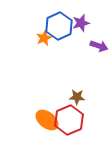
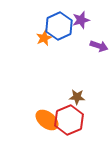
purple star: moved 3 px up
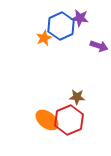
purple star: moved 1 px left, 2 px up; rotated 24 degrees clockwise
blue hexagon: moved 2 px right
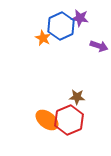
orange star: moved 1 px left; rotated 21 degrees counterclockwise
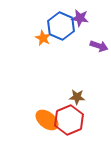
blue hexagon: rotated 12 degrees counterclockwise
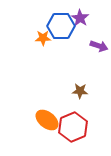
purple star: rotated 24 degrees clockwise
blue hexagon: rotated 24 degrees counterclockwise
orange star: rotated 28 degrees counterclockwise
brown star: moved 3 px right, 6 px up
red hexagon: moved 4 px right, 7 px down
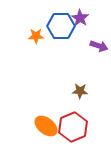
orange star: moved 7 px left, 2 px up
orange ellipse: moved 1 px left, 6 px down
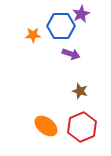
purple star: moved 1 px right, 4 px up; rotated 12 degrees clockwise
orange star: moved 3 px left, 1 px up
purple arrow: moved 28 px left, 8 px down
brown star: rotated 14 degrees clockwise
red hexagon: moved 9 px right
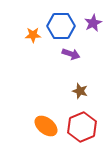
purple star: moved 12 px right, 9 px down
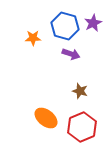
blue hexagon: moved 4 px right; rotated 16 degrees clockwise
orange star: moved 3 px down
orange ellipse: moved 8 px up
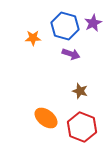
red hexagon: rotated 16 degrees counterclockwise
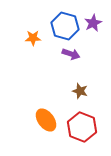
orange ellipse: moved 2 px down; rotated 15 degrees clockwise
